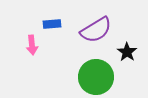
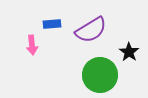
purple semicircle: moved 5 px left
black star: moved 2 px right
green circle: moved 4 px right, 2 px up
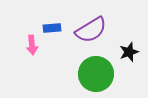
blue rectangle: moved 4 px down
black star: rotated 18 degrees clockwise
green circle: moved 4 px left, 1 px up
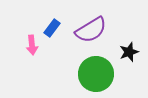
blue rectangle: rotated 48 degrees counterclockwise
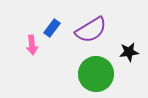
black star: rotated 12 degrees clockwise
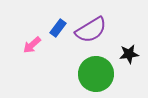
blue rectangle: moved 6 px right
pink arrow: rotated 54 degrees clockwise
black star: moved 2 px down
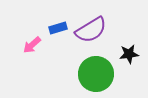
blue rectangle: rotated 36 degrees clockwise
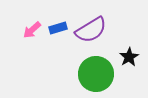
pink arrow: moved 15 px up
black star: moved 3 px down; rotated 24 degrees counterclockwise
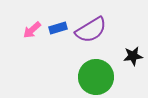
black star: moved 4 px right, 1 px up; rotated 24 degrees clockwise
green circle: moved 3 px down
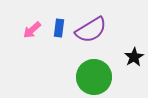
blue rectangle: moved 1 px right; rotated 66 degrees counterclockwise
black star: moved 1 px right, 1 px down; rotated 24 degrees counterclockwise
green circle: moved 2 px left
